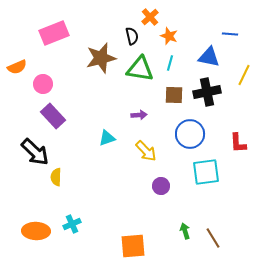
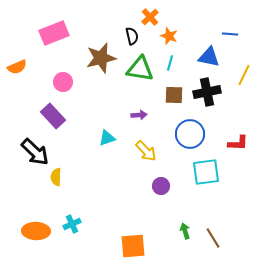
pink circle: moved 20 px right, 2 px up
red L-shape: rotated 85 degrees counterclockwise
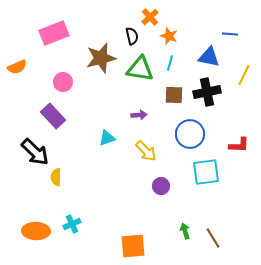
red L-shape: moved 1 px right, 2 px down
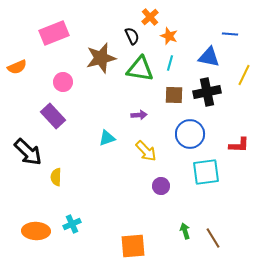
black semicircle: rotated 12 degrees counterclockwise
black arrow: moved 7 px left
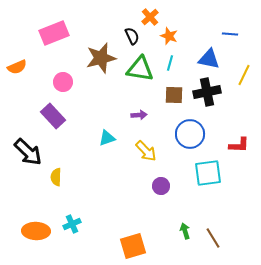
blue triangle: moved 2 px down
cyan square: moved 2 px right, 1 px down
orange square: rotated 12 degrees counterclockwise
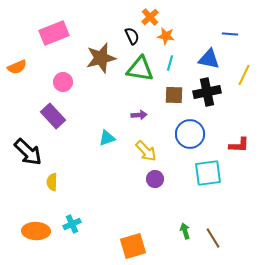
orange star: moved 3 px left; rotated 12 degrees counterclockwise
yellow semicircle: moved 4 px left, 5 px down
purple circle: moved 6 px left, 7 px up
